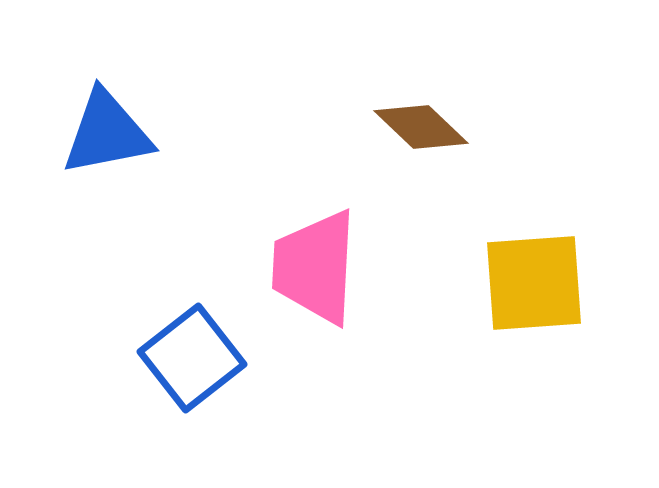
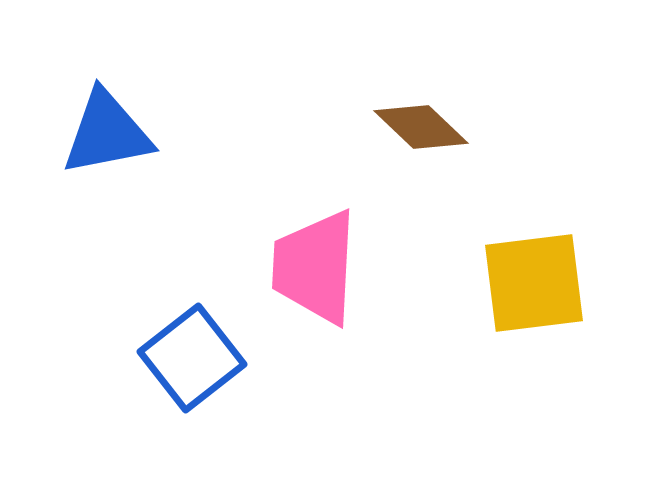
yellow square: rotated 3 degrees counterclockwise
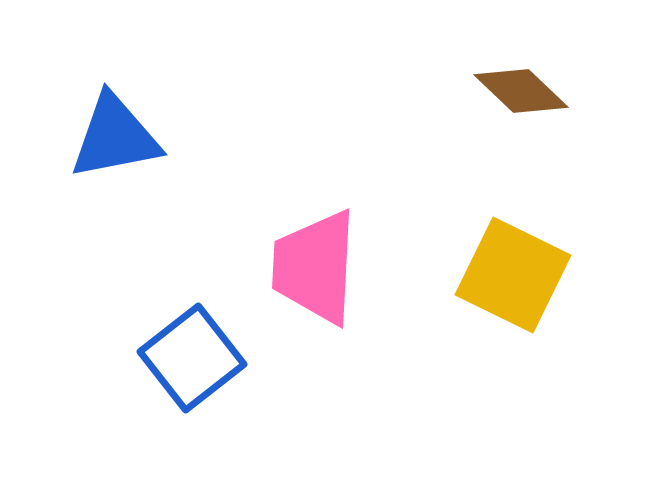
brown diamond: moved 100 px right, 36 px up
blue triangle: moved 8 px right, 4 px down
yellow square: moved 21 px left, 8 px up; rotated 33 degrees clockwise
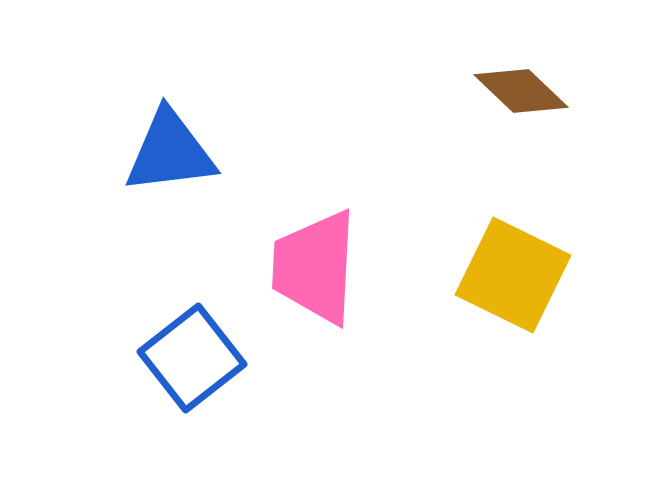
blue triangle: moved 55 px right, 15 px down; rotated 4 degrees clockwise
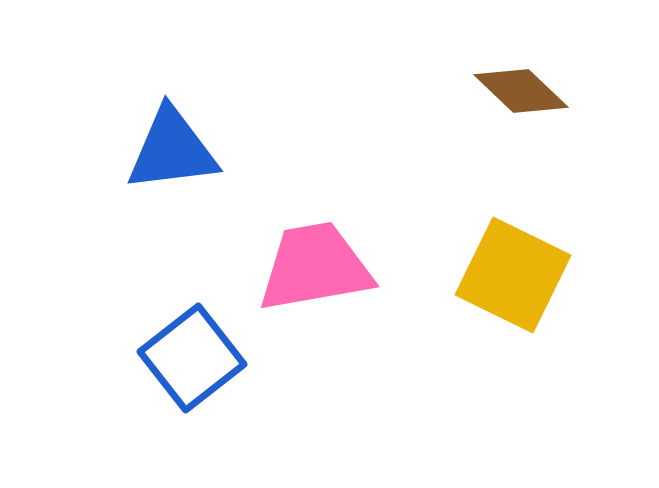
blue triangle: moved 2 px right, 2 px up
pink trapezoid: rotated 77 degrees clockwise
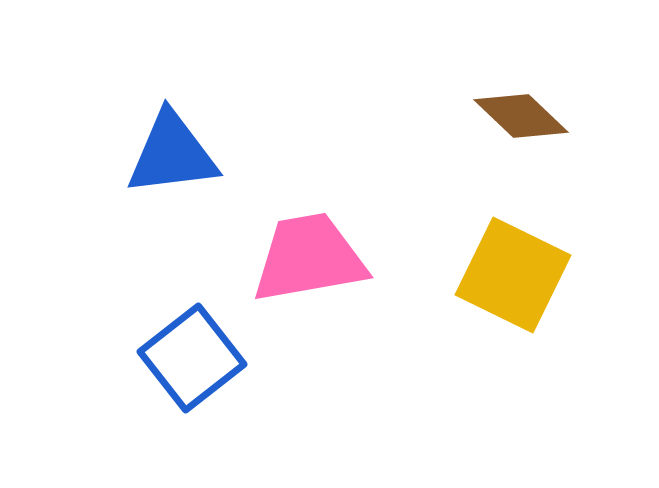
brown diamond: moved 25 px down
blue triangle: moved 4 px down
pink trapezoid: moved 6 px left, 9 px up
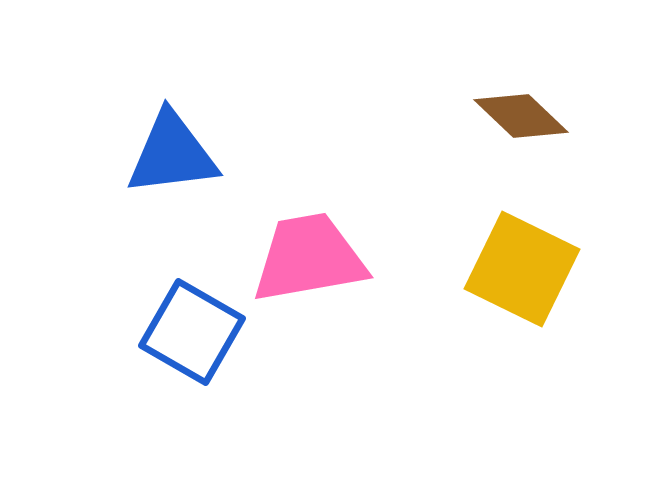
yellow square: moved 9 px right, 6 px up
blue square: moved 26 px up; rotated 22 degrees counterclockwise
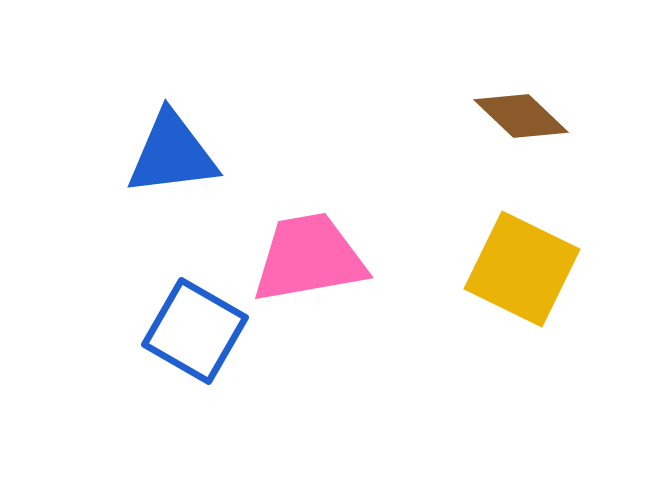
blue square: moved 3 px right, 1 px up
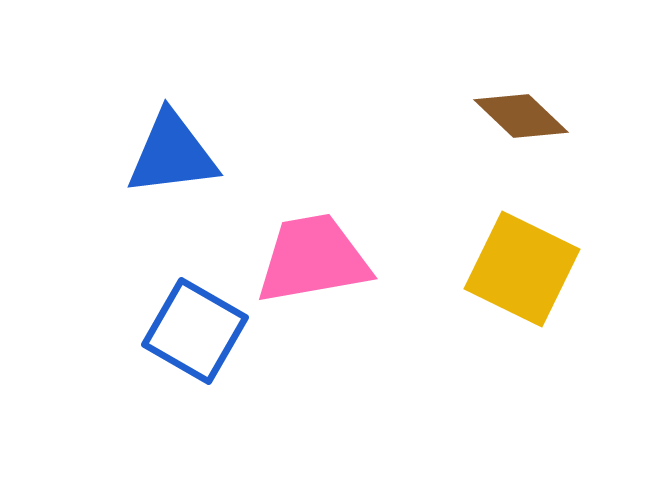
pink trapezoid: moved 4 px right, 1 px down
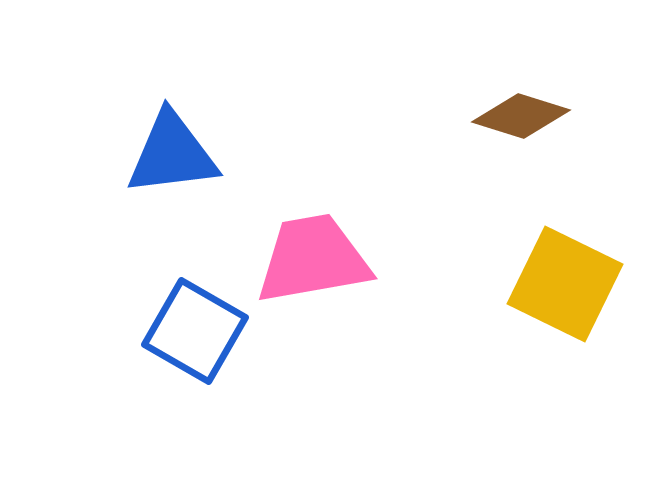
brown diamond: rotated 26 degrees counterclockwise
yellow square: moved 43 px right, 15 px down
